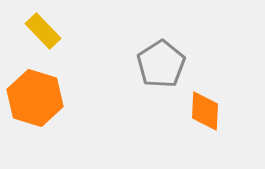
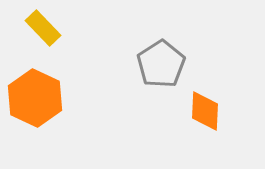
yellow rectangle: moved 3 px up
orange hexagon: rotated 8 degrees clockwise
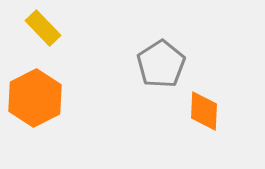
orange hexagon: rotated 8 degrees clockwise
orange diamond: moved 1 px left
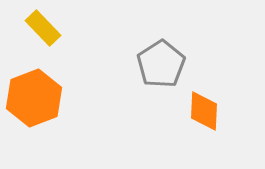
orange hexagon: moved 1 px left; rotated 6 degrees clockwise
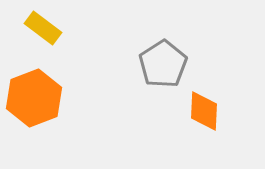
yellow rectangle: rotated 9 degrees counterclockwise
gray pentagon: moved 2 px right
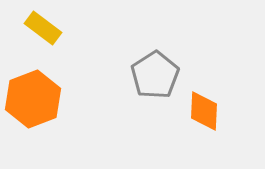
gray pentagon: moved 8 px left, 11 px down
orange hexagon: moved 1 px left, 1 px down
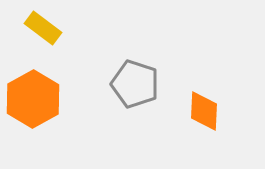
gray pentagon: moved 20 px left, 9 px down; rotated 21 degrees counterclockwise
orange hexagon: rotated 8 degrees counterclockwise
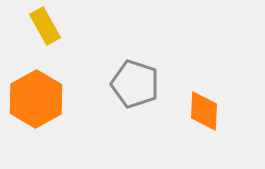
yellow rectangle: moved 2 px right, 2 px up; rotated 24 degrees clockwise
orange hexagon: moved 3 px right
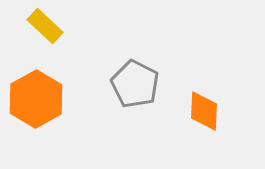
yellow rectangle: rotated 18 degrees counterclockwise
gray pentagon: rotated 9 degrees clockwise
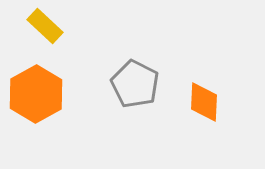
orange hexagon: moved 5 px up
orange diamond: moved 9 px up
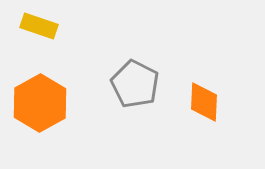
yellow rectangle: moved 6 px left; rotated 24 degrees counterclockwise
orange hexagon: moved 4 px right, 9 px down
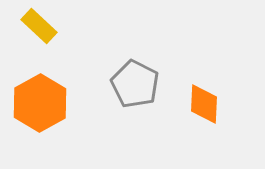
yellow rectangle: rotated 24 degrees clockwise
orange diamond: moved 2 px down
